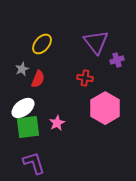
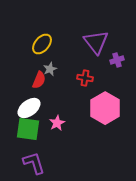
gray star: moved 28 px right
red semicircle: moved 1 px right, 1 px down
white ellipse: moved 6 px right
green square: moved 2 px down; rotated 15 degrees clockwise
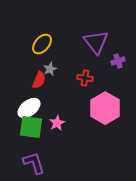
purple cross: moved 1 px right, 1 px down
green square: moved 3 px right, 2 px up
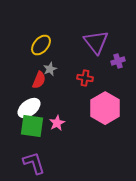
yellow ellipse: moved 1 px left, 1 px down
green square: moved 1 px right, 1 px up
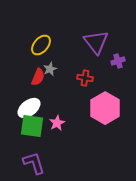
red semicircle: moved 1 px left, 3 px up
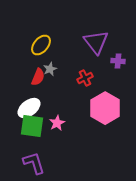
purple cross: rotated 24 degrees clockwise
red cross: rotated 35 degrees counterclockwise
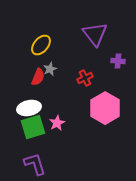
purple triangle: moved 1 px left, 8 px up
white ellipse: rotated 25 degrees clockwise
green square: moved 1 px right, 1 px down; rotated 25 degrees counterclockwise
purple L-shape: moved 1 px right, 1 px down
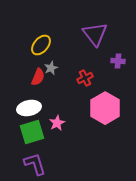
gray star: moved 1 px right, 1 px up
green square: moved 1 px left, 5 px down
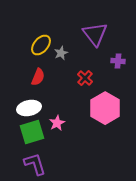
gray star: moved 10 px right, 15 px up
red cross: rotated 21 degrees counterclockwise
